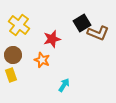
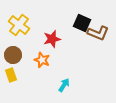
black square: rotated 36 degrees counterclockwise
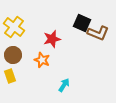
yellow cross: moved 5 px left, 2 px down
yellow rectangle: moved 1 px left, 1 px down
